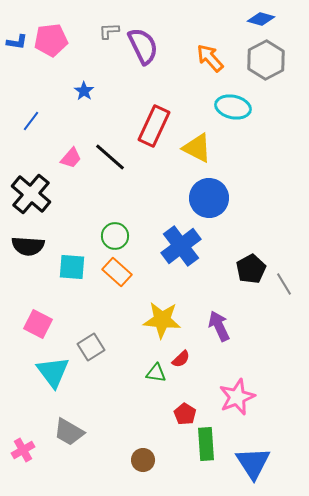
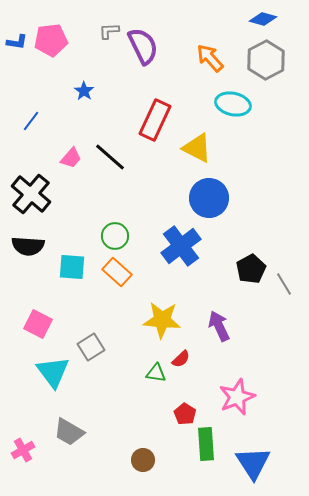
blue diamond: moved 2 px right
cyan ellipse: moved 3 px up
red rectangle: moved 1 px right, 6 px up
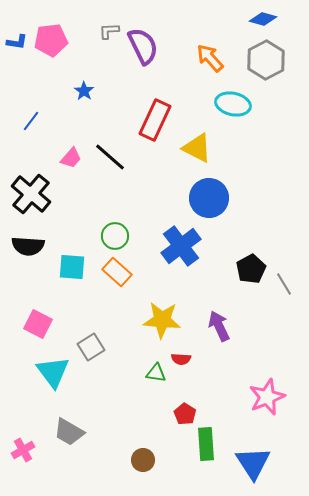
red semicircle: rotated 48 degrees clockwise
pink star: moved 30 px right
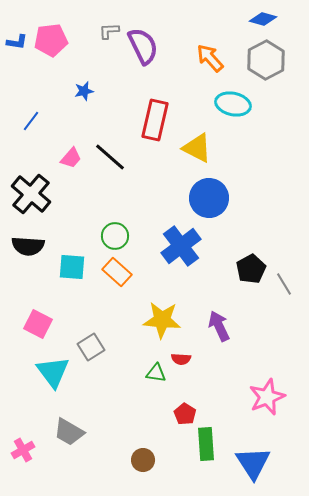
blue star: rotated 24 degrees clockwise
red rectangle: rotated 12 degrees counterclockwise
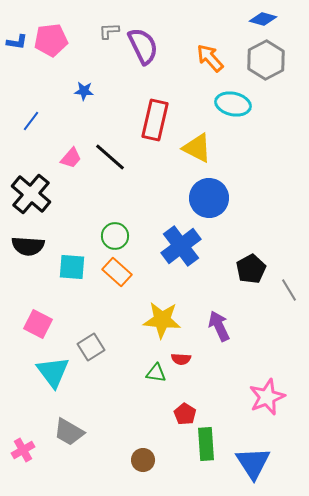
blue star: rotated 18 degrees clockwise
gray line: moved 5 px right, 6 px down
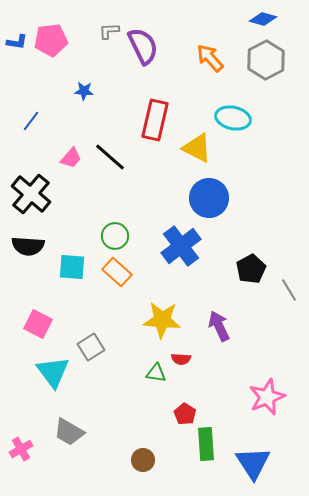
cyan ellipse: moved 14 px down
pink cross: moved 2 px left, 1 px up
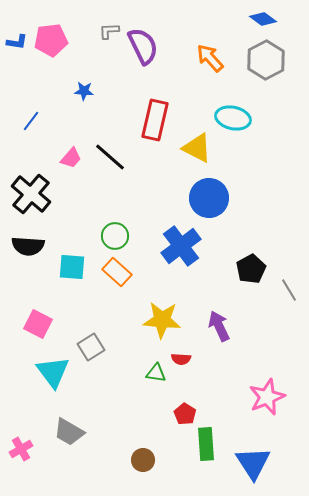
blue diamond: rotated 20 degrees clockwise
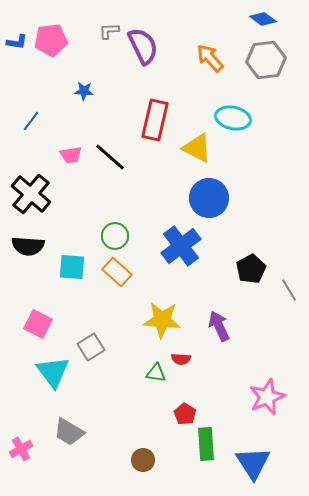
gray hexagon: rotated 21 degrees clockwise
pink trapezoid: moved 3 px up; rotated 40 degrees clockwise
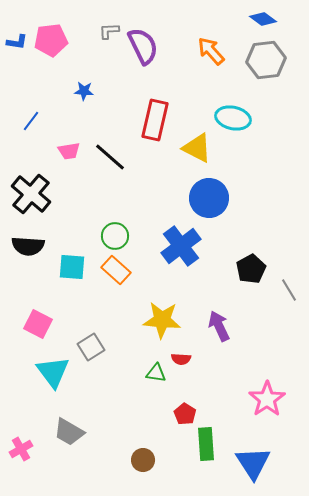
orange arrow: moved 1 px right, 7 px up
pink trapezoid: moved 2 px left, 4 px up
orange rectangle: moved 1 px left, 2 px up
pink star: moved 2 px down; rotated 12 degrees counterclockwise
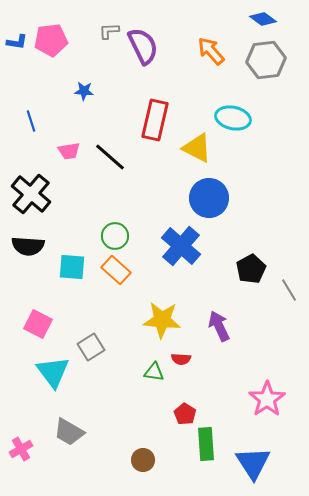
blue line: rotated 55 degrees counterclockwise
blue cross: rotated 12 degrees counterclockwise
green triangle: moved 2 px left, 1 px up
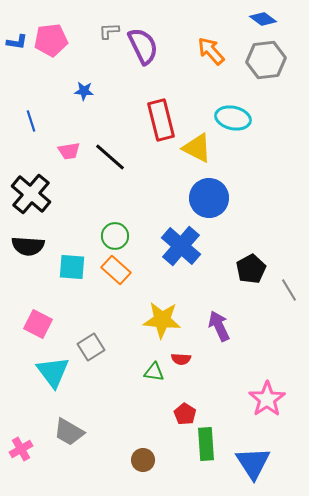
red rectangle: moved 6 px right; rotated 27 degrees counterclockwise
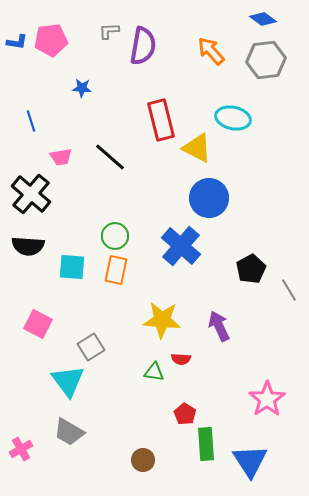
purple semicircle: rotated 36 degrees clockwise
blue star: moved 2 px left, 3 px up
pink trapezoid: moved 8 px left, 6 px down
orange rectangle: rotated 60 degrees clockwise
cyan triangle: moved 15 px right, 9 px down
blue triangle: moved 3 px left, 2 px up
